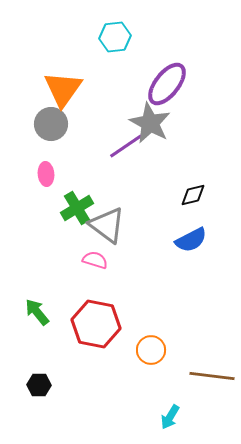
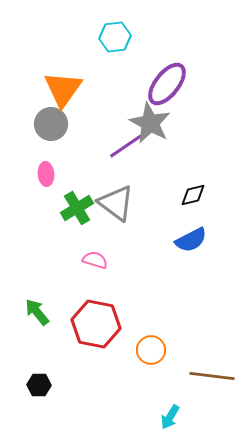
gray triangle: moved 9 px right, 22 px up
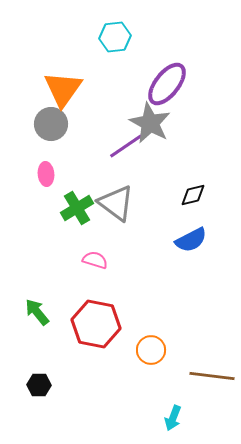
cyan arrow: moved 3 px right, 1 px down; rotated 10 degrees counterclockwise
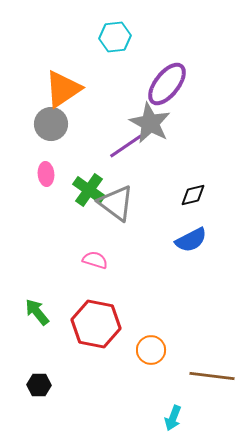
orange triangle: rotated 21 degrees clockwise
green cross: moved 12 px right, 18 px up; rotated 24 degrees counterclockwise
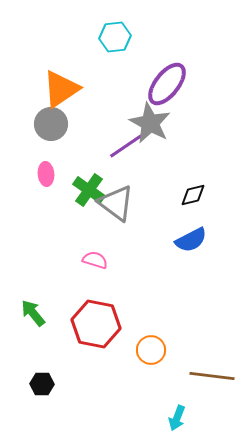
orange triangle: moved 2 px left
green arrow: moved 4 px left, 1 px down
black hexagon: moved 3 px right, 1 px up
cyan arrow: moved 4 px right
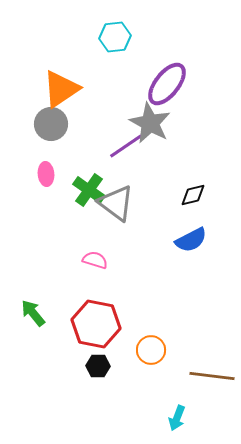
black hexagon: moved 56 px right, 18 px up
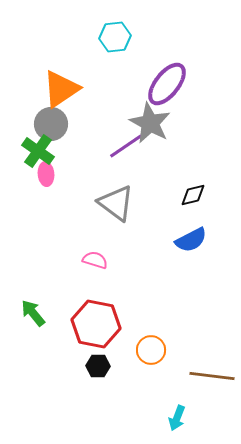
green cross: moved 51 px left, 39 px up
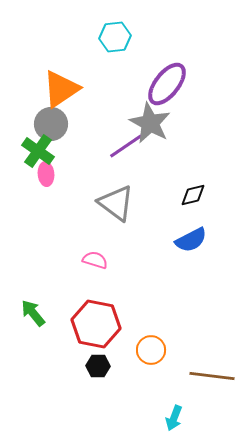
cyan arrow: moved 3 px left
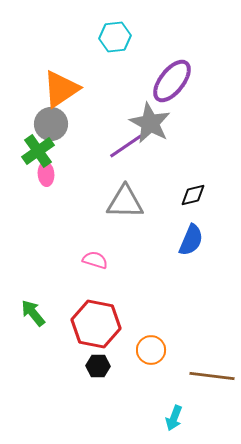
purple ellipse: moved 5 px right, 3 px up
green cross: rotated 20 degrees clockwise
gray triangle: moved 9 px right, 1 px up; rotated 36 degrees counterclockwise
blue semicircle: rotated 40 degrees counterclockwise
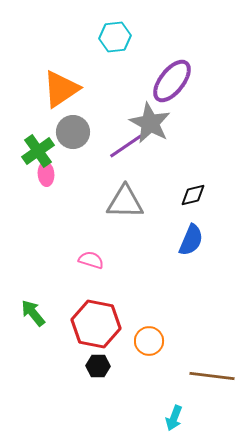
gray circle: moved 22 px right, 8 px down
pink semicircle: moved 4 px left
orange circle: moved 2 px left, 9 px up
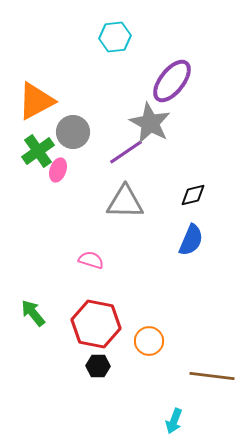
orange triangle: moved 25 px left, 12 px down; rotated 6 degrees clockwise
purple line: moved 6 px down
pink ellipse: moved 12 px right, 4 px up; rotated 25 degrees clockwise
cyan arrow: moved 3 px down
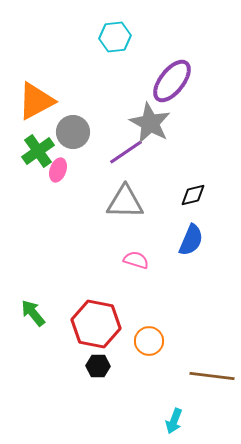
pink semicircle: moved 45 px right
